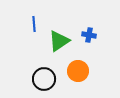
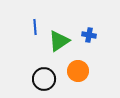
blue line: moved 1 px right, 3 px down
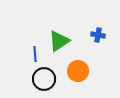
blue line: moved 27 px down
blue cross: moved 9 px right
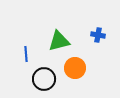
green triangle: rotated 20 degrees clockwise
blue line: moved 9 px left
orange circle: moved 3 px left, 3 px up
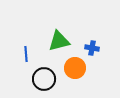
blue cross: moved 6 px left, 13 px down
